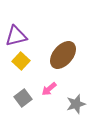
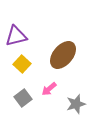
yellow square: moved 1 px right, 3 px down
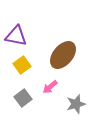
purple triangle: rotated 25 degrees clockwise
yellow square: moved 1 px down; rotated 12 degrees clockwise
pink arrow: moved 1 px right, 2 px up
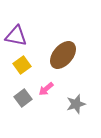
pink arrow: moved 4 px left, 2 px down
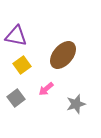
gray square: moved 7 px left
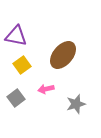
pink arrow: rotated 28 degrees clockwise
